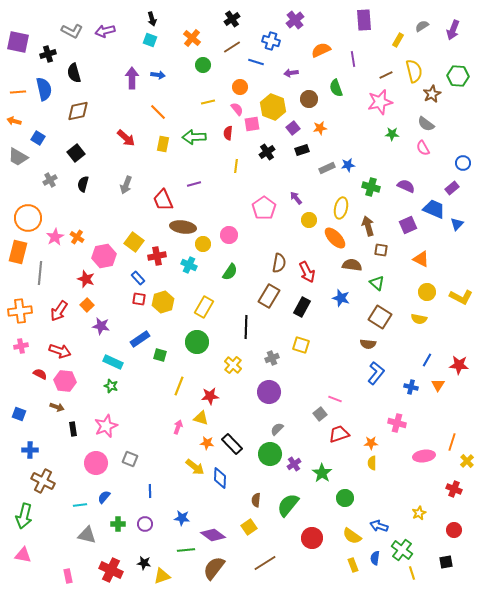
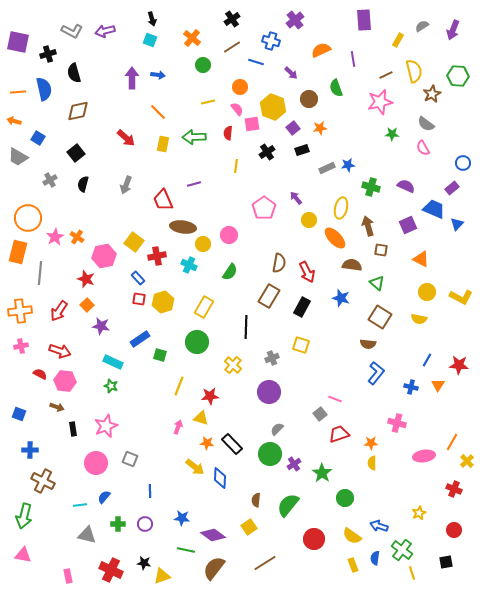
purple arrow at (291, 73): rotated 128 degrees counterclockwise
orange line at (452, 442): rotated 12 degrees clockwise
red circle at (312, 538): moved 2 px right, 1 px down
green line at (186, 550): rotated 18 degrees clockwise
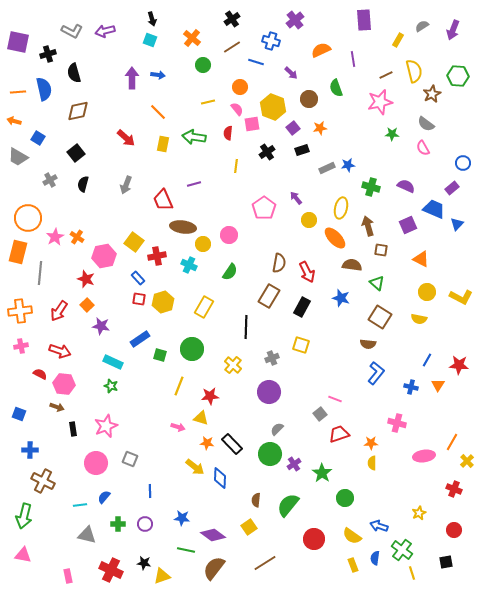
green arrow at (194, 137): rotated 10 degrees clockwise
green circle at (197, 342): moved 5 px left, 7 px down
pink hexagon at (65, 381): moved 1 px left, 3 px down
pink arrow at (178, 427): rotated 88 degrees clockwise
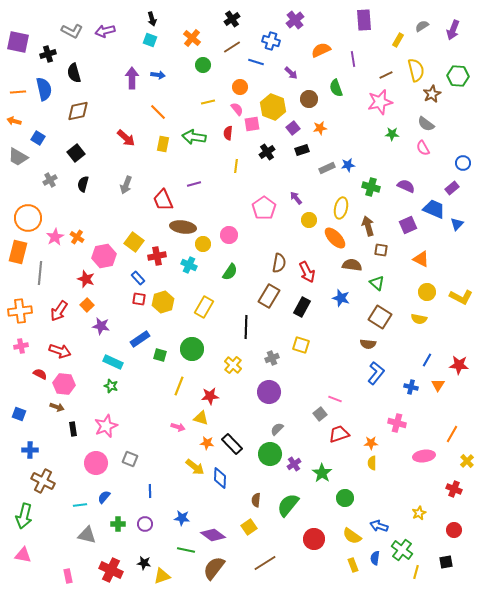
yellow semicircle at (414, 71): moved 2 px right, 1 px up
orange line at (452, 442): moved 8 px up
yellow line at (412, 573): moved 4 px right, 1 px up; rotated 32 degrees clockwise
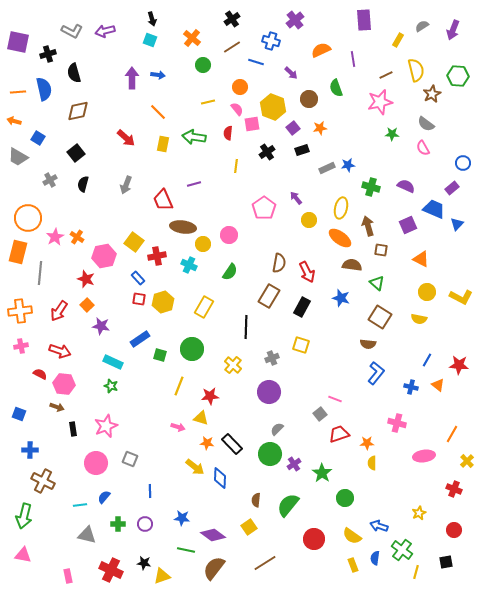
orange ellipse at (335, 238): moved 5 px right; rotated 10 degrees counterclockwise
orange triangle at (438, 385): rotated 24 degrees counterclockwise
orange star at (371, 443): moved 4 px left
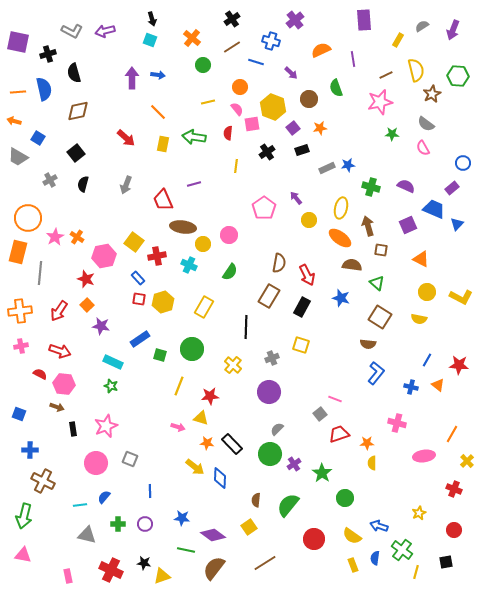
red arrow at (307, 272): moved 3 px down
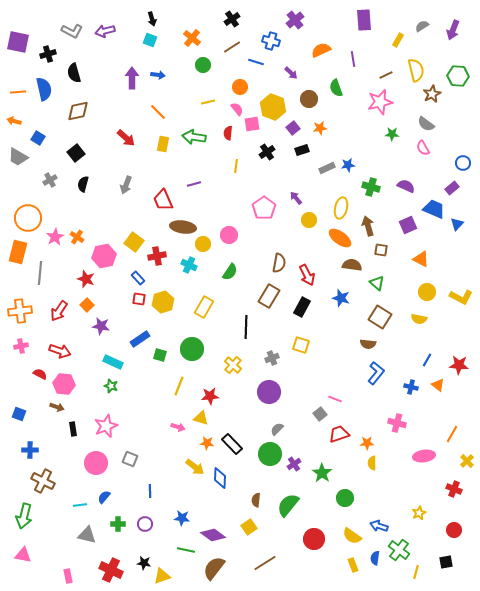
green cross at (402, 550): moved 3 px left
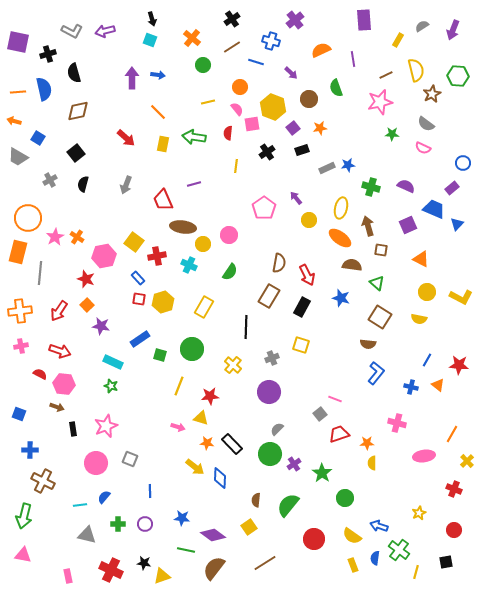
pink semicircle at (423, 148): rotated 35 degrees counterclockwise
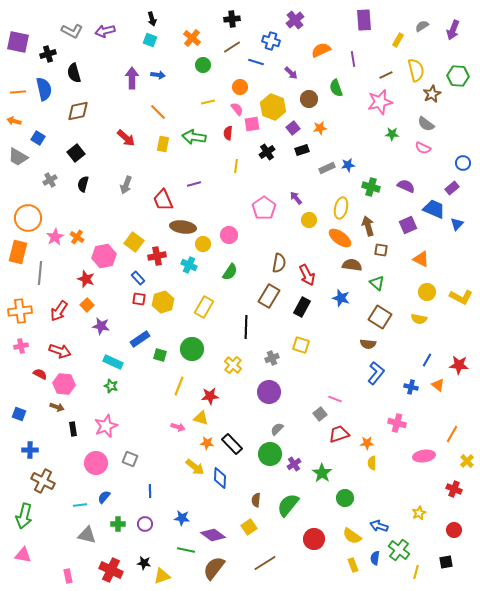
black cross at (232, 19): rotated 28 degrees clockwise
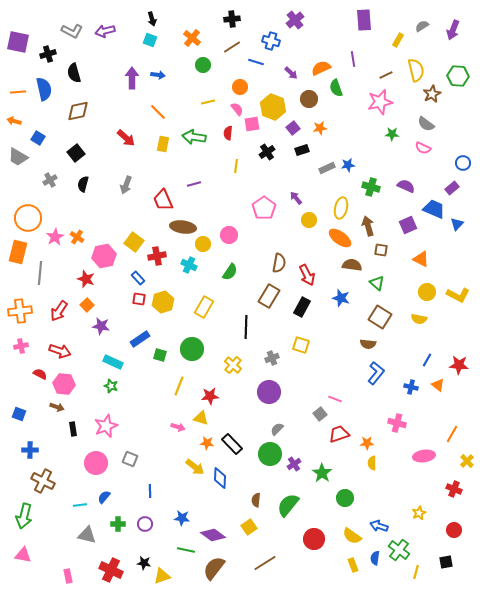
orange semicircle at (321, 50): moved 18 px down
yellow L-shape at (461, 297): moved 3 px left, 2 px up
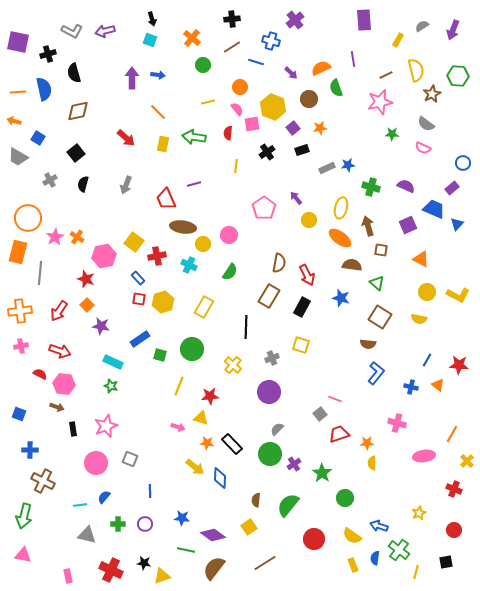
red trapezoid at (163, 200): moved 3 px right, 1 px up
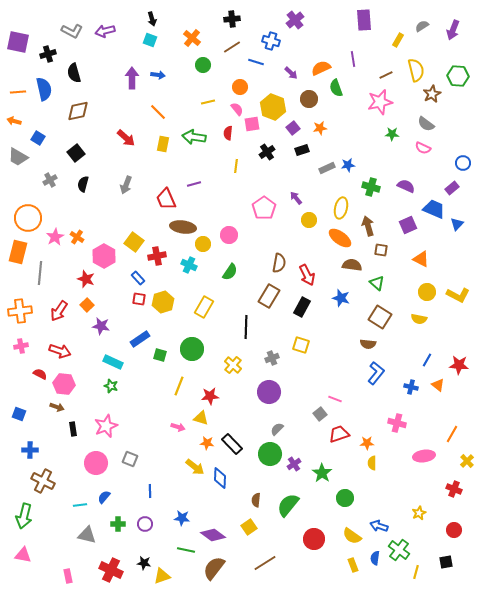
pink hexagon at (104, 256): rotated 20 degrees counterclockwise
